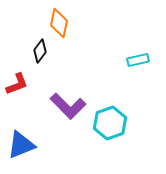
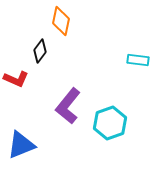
orange diamond: moved 2 px right, 2 px up
cyan rectangle: rotated 20 degrees clockwise
red L-shape: moved 1 px left, 5 px up; rotated 45 degrees clockwise
purple L-shape: rotated 84 degrees clockwise
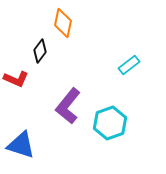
orange diamond: moved 2 px right, 2 px down
cyan rectangle: moved 9 px left, 5 px down; rotated 45 degrees counterclockwise
blue triangle: rotated 40 degrees clockwise
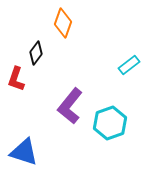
orange diamond: rotated 8 degrees clockwise
black diamond: moved 4 px left, 2 px down
red L-shape: rotated 85 degrees clockwise
purple L-shape: moved 2 px right
blue triangle: moved 3 px right, 7 px down
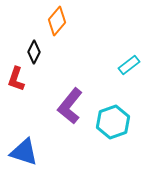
orange diamond: moved 6 px left, 2 px up; rotated 20 degrees clockwise
black diamond: moved 2 px left, 1 px up; rotated 10 degrees counterclockwise
cyan hexagon: moved 3 px right, 1 px up
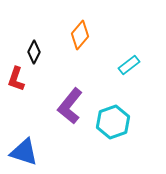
orange diamond: moved 23 px right, 14 px down
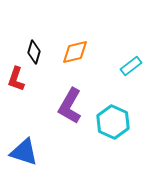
orange diamond: moved 5 px left, 17 px down; rotated 36 degrees clockwise
black diamond: rotated 10 degrees counterclockwise
cyan rectangle: moved 2 px right, 1 px down
purple L-shape: rotated 9 degrees counterclockwise
cyan hexagon: rotated 16 degrees counterclockwise
